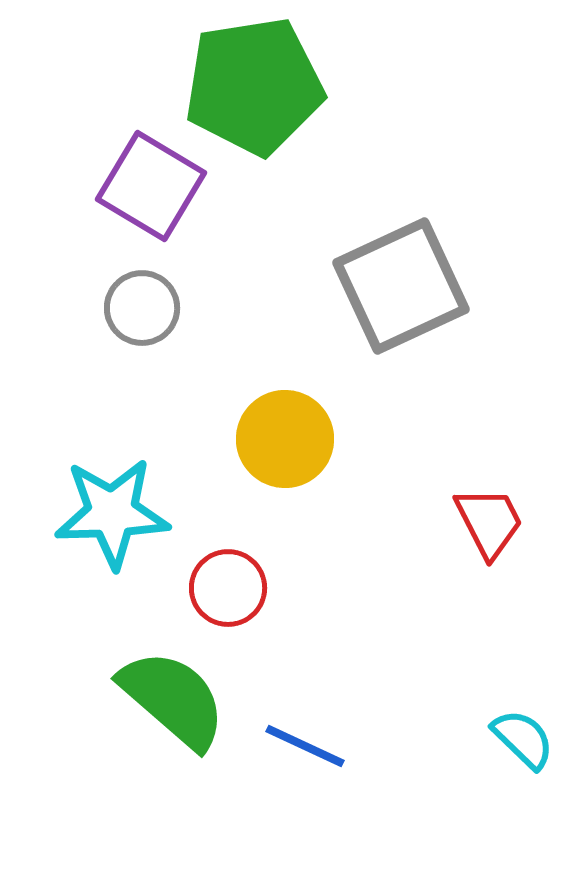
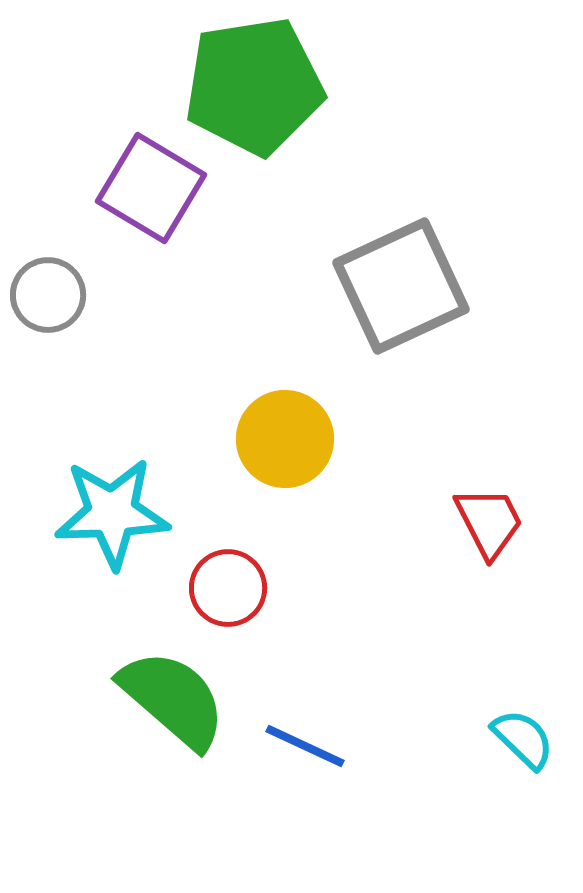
purple square: moved 2 px down
gray circle: moved 94 px left, 13 px up
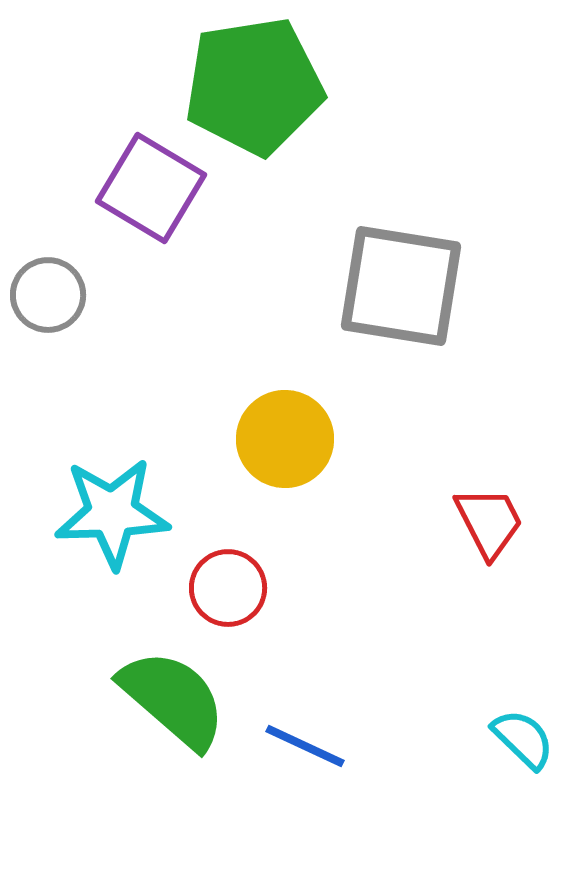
gray square: rotated 34 degrees clockwise
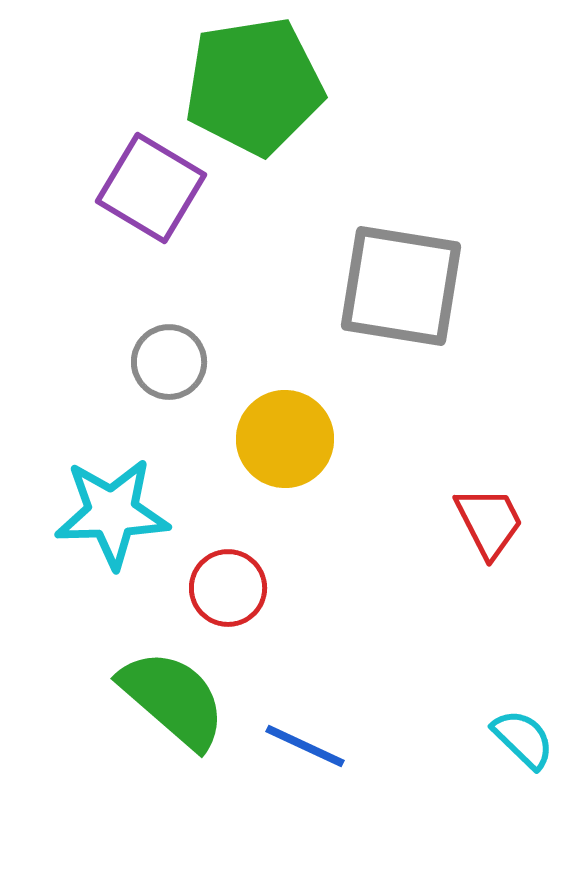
gray circle: moved 121 px right, 67 px down
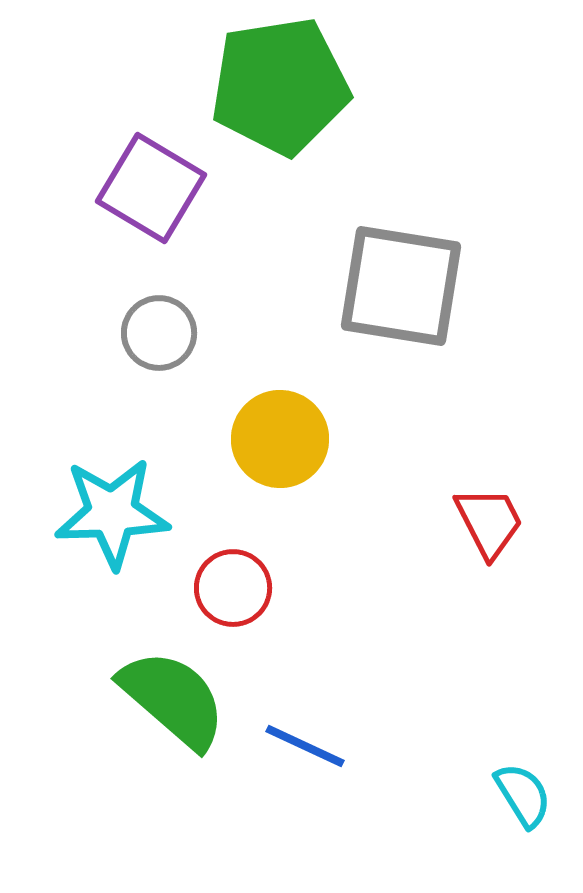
green pentagon: moved 26 px right
gray circle: moved 10 px left, 29 px up
yellow circle: moved 5 px left
red circle: moved 5 px right
cyan semicircle: moved 56 px down; rotated 14 degrees clockwise
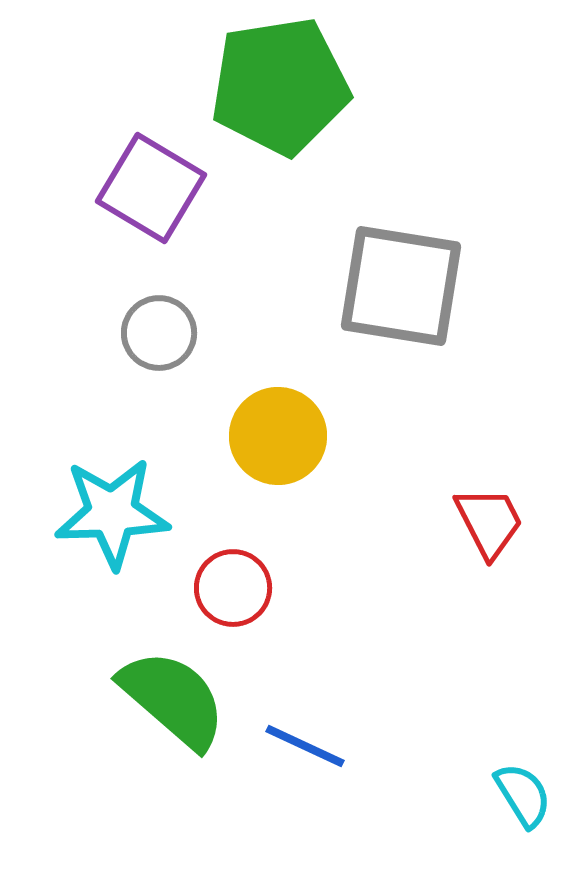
yellow circle: moved 2 px left, 3 px up
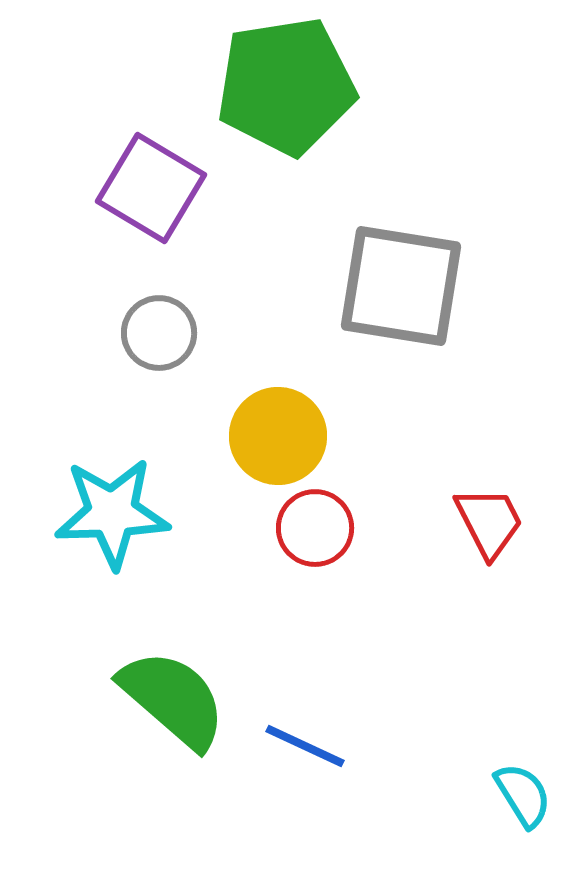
green pentagon: moved 6 px right
red circle: moved 82 px right, 60 px up
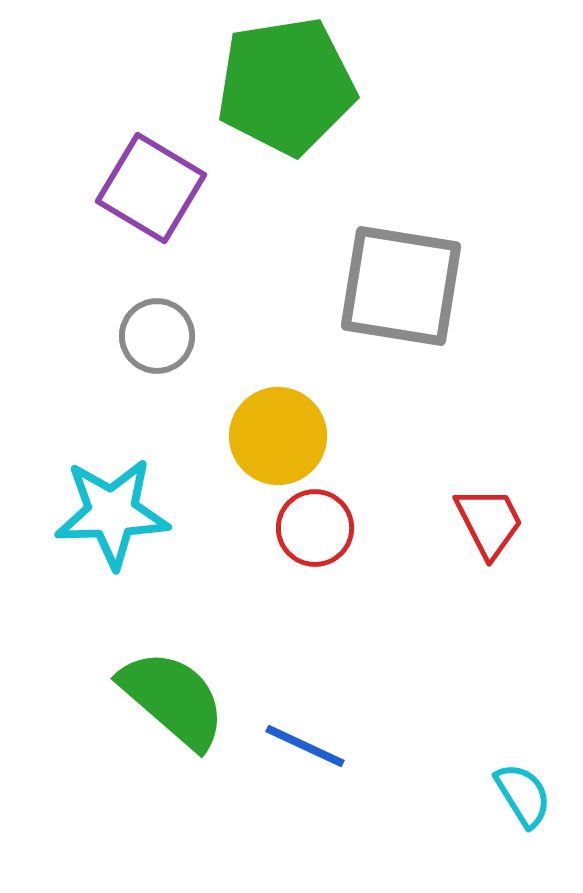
gray circle: moved 2 px left, 3 px down
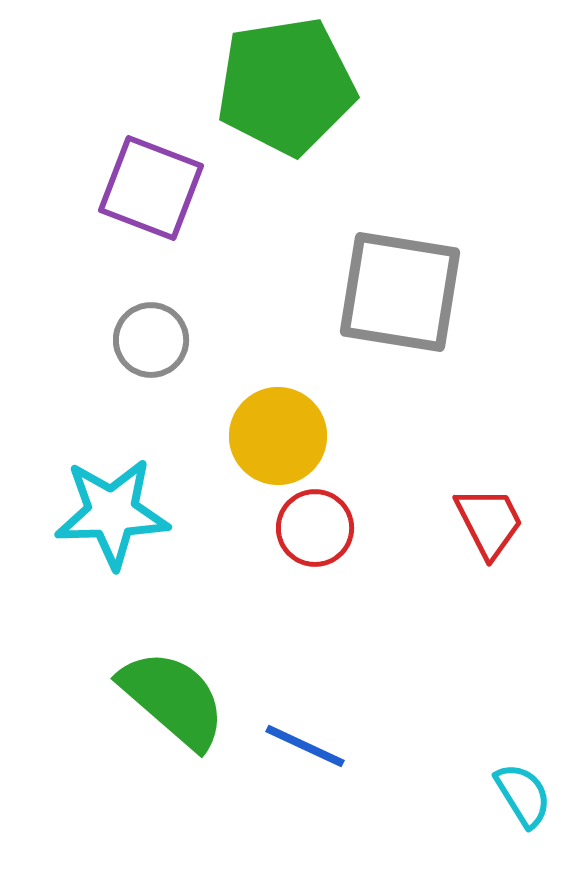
purple square: rotated 10 degrees counterclockwise
gray square: moved 1 px left, 6 px down
gray circle: moved 6 px left, 4 px down
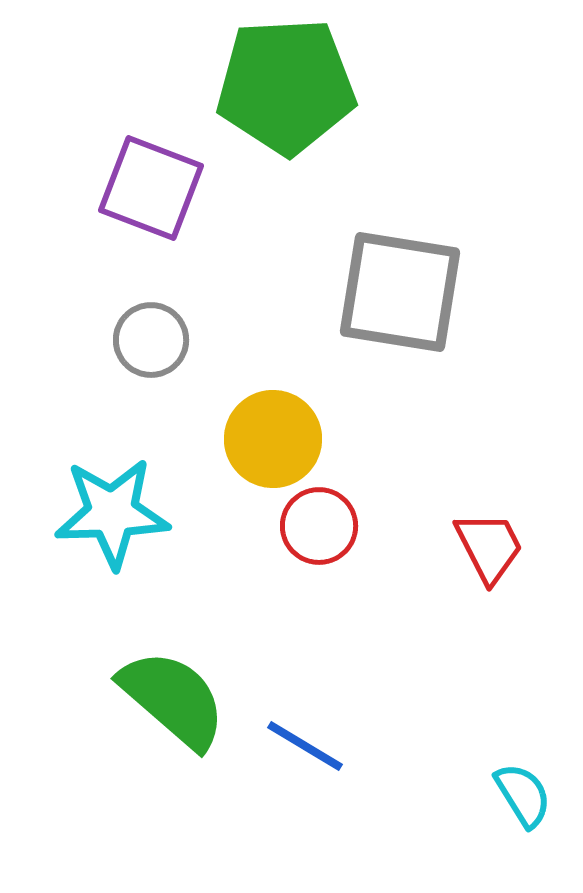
green pentagon: rotated 6 degrees clockwise
yellow circle: moved 5 px left, 3 px down
red trapezoid: moved 25 px down
red circle: moved 4 px right, 2 px up
blue line: rotated 6 degrees clockwise
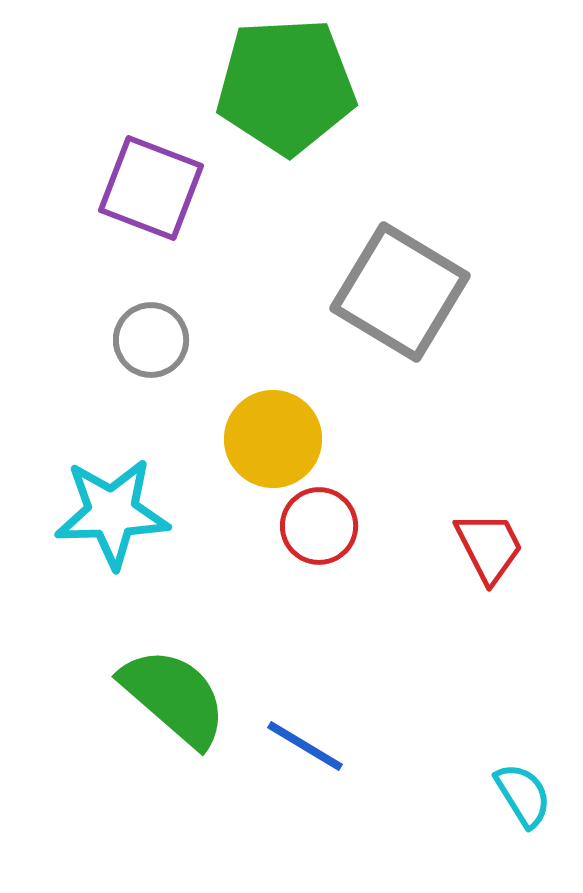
gray square: rotated 22 degrees clockwise
green semicircle: moved 1 px right, 2 px up
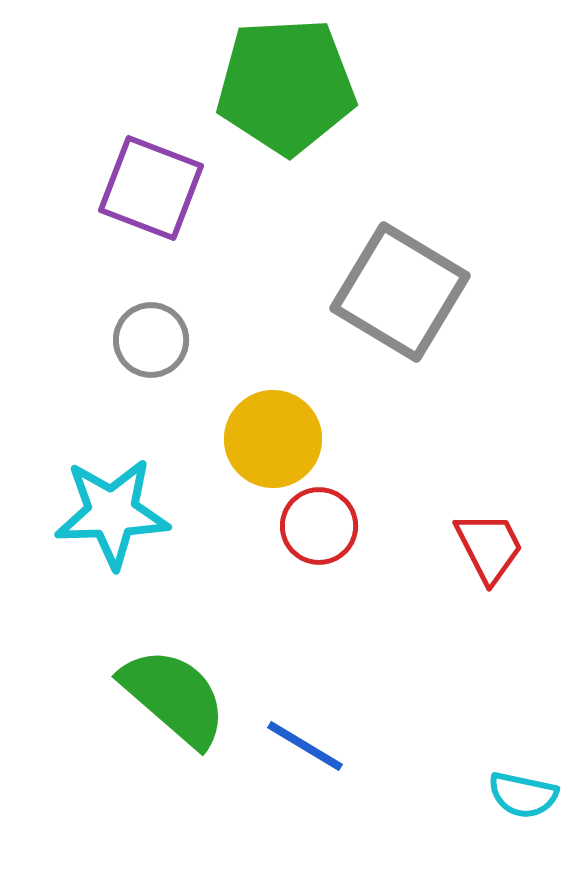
cyan semicircle: rotated 134 degrees clockwise
